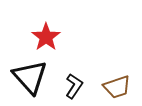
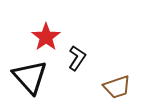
black L-shape: moved 3 px right, 28 px up
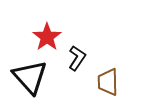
red star: moved 1 px right
brown trapezoid: moved 9 px left, 5 px up; rotated 108 degrees clockwise
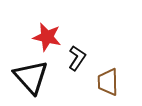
red star: rotated 24 degrees counterclockwise
black triangle: moved 1 px right
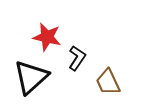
black triangle: rotated 30 degrees clockwise
brown trapezoid: rotated 24 degrees counterclockwise
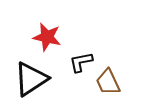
black L-shape: moved 4 px right, 4 px down; rotated 135 degrees counterclockwise
black triangle: moved 2 px down; rotated 9 degrees clockwise
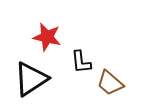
black L-shape: rotated 85 degrees counterclockwise
brown trapezoid: moved 2 px right, 1 px down; rotated 24 degrees counterclockwise
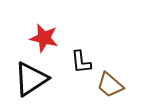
red star: moved 3 px left, 1 px down
brown trapezoid: moved 2 px down
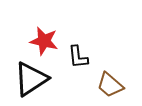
red star: moved 3 px down
black L-shape: moved 3 px left, 5 px up
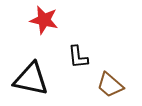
red star: moved 21 px up
black triangle: rotated 45 degrees clockwise
